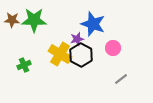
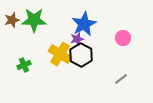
brown star: rotated 21 degrees counterclockwise
blue star: moved 9 px left; rotated 25 degrees clockwise
pink circle: moved 10 px right, 10 px up
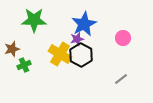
brown star: moved 29 px down
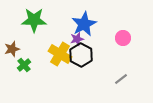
green cross: rotated 16 degrees counterclockwise
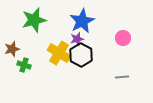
green star: rotated 15 degrees counterclockwise
blue star: moved 2 px left, 3 px up
yellow cross: moved 1 px left, 1 px up
green cross: rotated 32 degrees counterclockwise
gray line: moved 1 px right, 2 px up; rotated 32 degrees clockwise
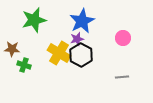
brown star: rotated 21 degrees clockwise
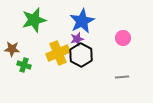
yellow cross: moved 1 px left; rotated 35 degrees clockwise
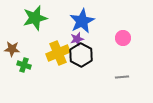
green star: moved 1 px right, 2 px up
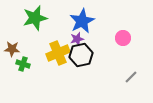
black hexagon: rotated 20 degrees clockwise
green cross: moved 1 px left, 1 px up
gray line: moved 9 px right; rotated 40 degrees counterclockwise
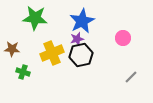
green star: rotated 20 degrees clockwise
yellow cross: moved 6 px left
green cross: moved 8 px down
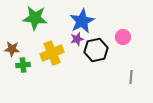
pink circle: moved 1 px up
black hexagon: moved 15 px right, 5 px up
green cross: moved 7 px up; rotated 24 degrees counterclockwise
gray line: rotated 40 degrees counterclockwise
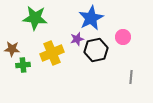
blue star: moved 9 px right, 3 px up
